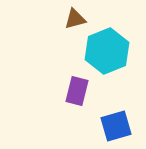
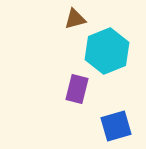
purple rectangle: moved 2 px up
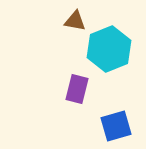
brown triangle: moved 2 px down; rotated 25 degrees clockwise
cyan hexagon: moved 2 px right, 2 px up
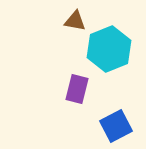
blue square: rotated 12 degrees counterclockwise
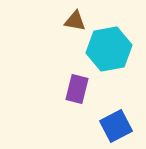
cyan hexagon: rotated 12 degrees clockwise
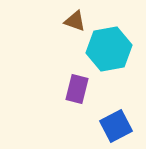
brown triangle: rotated 10 degrees clockwise
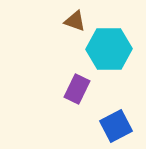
cyan hexagon: rotated 9 degrees clockwise
purple rectangle: rotated 12 degrees clockwise
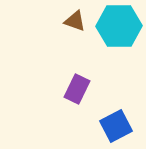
cyan hexagon: moved 10 px right, 23 px up
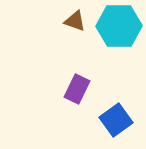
blue square: moved 6 px up; rotated 8 degrees counterclockwise
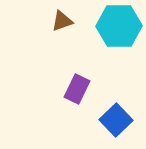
brown triangle: moved 13 px left; rotated 40 degrees counterclockwise
blue square: rotated 8 degrees counterclockwise
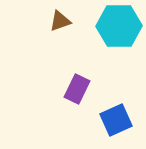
brown triangle: moved 2 px left
blue square: rotated 20 degrees clockwise
